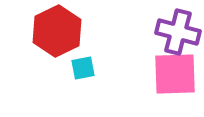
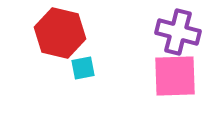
red hexagon: moved 3 px right, 2 px down; rotated 21 degrees counterclockwise
pink square: moved 2 px down
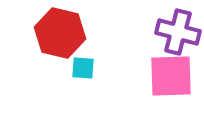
cyan square: rotated 15 degrees clockwise
pink square: moved 4 px left
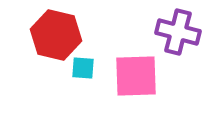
red hexagon: moved 4 px left, 2 px down
pink square: moved 35 px left
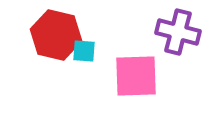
cyan square: moved 1 px right, 17 px up
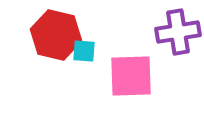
purple cross: rotated 24 degrees counterclockwise
pink square: moved 5 px left
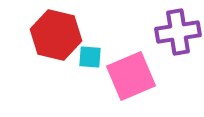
cyan square: moved 6 px right, 6 px down
pink square: rotated 21 degrees counterclockwise
